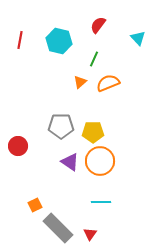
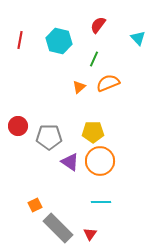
orange triangle: moved 1 px left, 5 px down
gray pentagon: moved 12 px left, 11 px down
red circle: moved 20 px up
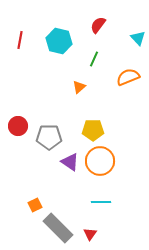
orange semicircle: moved 20 px right, 6 px up
yellow pentagon: moved 2 px up
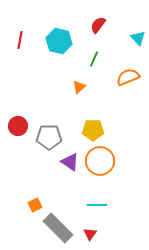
cyan line: moved 4 px left, 3 px down
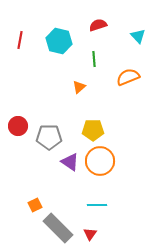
red semicircle: rotated 36 degrees clockwise
cyan triangle: moved 2 px up
green line: rotated 28 degrees counterclockwise
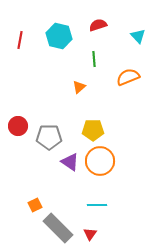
cyan hexagon: moved 5 px up
